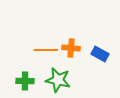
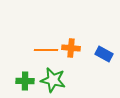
blue rectangle: moved 4 px right
green star: moved 5 px left
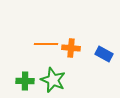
orange line: moved 6 px up
green star: rotated 10 degrees clockwise
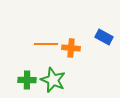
blue rectangle: moved 17 px up
green cross: moved 2 px right, 1 px up
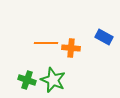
orange line: moved 1 px up
green cross: rotated 18 degrees clockwise
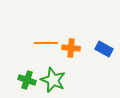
blue rectangle: moved 12 px down
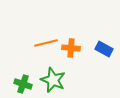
orange line: rotated 15 degrees counterclockwise
green cross: moved 4 px left, 4 px down
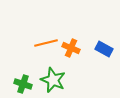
orange cross: rotated 18 degrees clockwise
